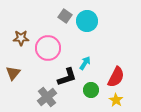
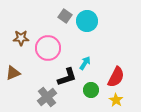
brown triangle: rotated 28 degrees clockwise
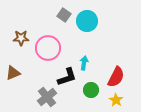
gray square: moved 1 px left, 1 px up
cyan arrow: moved 1 px left; rotated 24 degrees counterclockwise
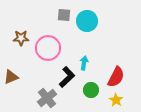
gray square: rotated 32 degrees counterclockwise
brown triangle: moved 2 px left, 4 px down
black L-shape: rotated 25 degrees counterclockwise
gray cross: moved 1 px down
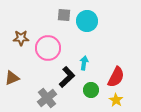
brown triangle: moved 1 px right, 1 px down
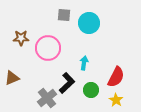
cyan circle: moved 2 px right, 2 px down
black L-shape: moved 6 px down
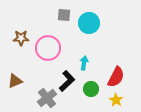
brown triangle: moved 3 px right, 3 px down
black L-shape: moved 2 px up
green circle: moved 1 px up
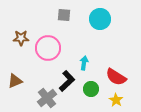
cyan circle: moved 11 px right, 4 px up
red semicircle: rotated 95 degrees clockwise
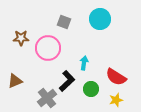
gray square: moved 7 px down; rotated 16 degrees clockwise
yellow star: rotated 24 degrees clockwise
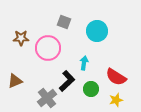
cyan circle: moved 3 px left, 12 px down
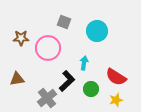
brown triangle: moved 2 px right, 2 px up; rotated 14 degrees clockwise
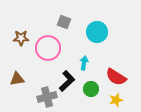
cyan circle: moved 1 px down
gray cross: moved 1 px up; rotated 24 degrees clockwise
